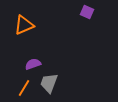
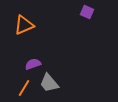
gray trapezoid: rotated 60 degrees counterclockwise
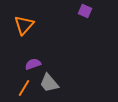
purple square: moved 2 px left, 1 px up
orange triangle: rotated 25 degrees counterclockwise
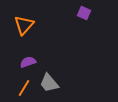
purple square: moved 1 px left, 2 px down
purple semicircle: moved 5 px left, 2 px up
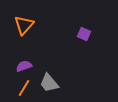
purple square: moved 21 px down
purple semicircle: moved 4 px left, 4 px down
